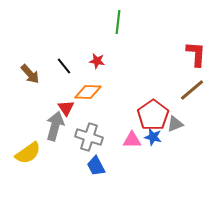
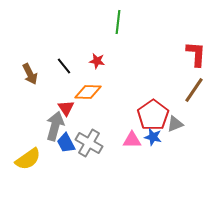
brown arrow: rotated 15 degrees clockwise
brown line: moved 2 px right; rotated 16 degrees counterclockwise
gray cross: moved 6 px down; rotated 12 degrees clockwise
yellow semicircle: moved 6 px down
blue trapezoid: moved 30 px left, 23 px up
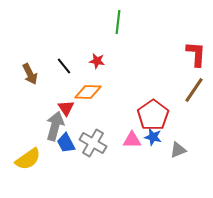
gray triangle: moved 3 px right, 26 px down
gray cross: moved 4 px right
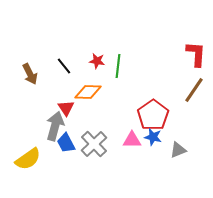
green line: moved 44 px down
gray cross: moved 1 px right, 1 px down; rotated 16 degrees clockwise
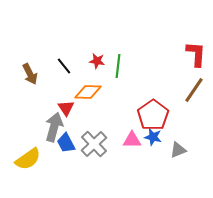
gray arrow: moved 1 px left, 1 px down
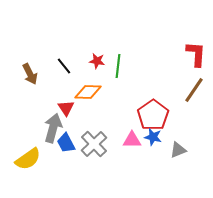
gray arrow: moved 1 px left, 1 px down
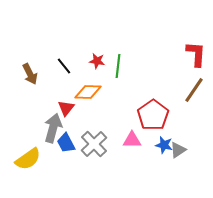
red triangle: rotated 12 degrees clockwise
blue star: moved 11 px right, 8 px down
gray triangle: rotated 12 degrees counterclockwise
